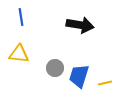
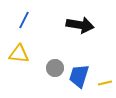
blue line: moved 3 px right, 3 px down; rotated 36 degrees clockwise
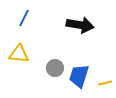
blue line: moved 2 px up
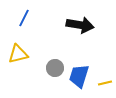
yellow triangle: moved 1 px left; rotated 20 degrees counterclockwise
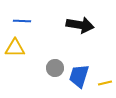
blue line: moved 2 px left, 3 px down; rotated 66 degrees clockwise
yellow triangle: moved 3 px left, 6 px up; rotated 15 degrees clockwise
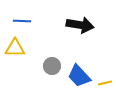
gray circle: moved 3 px left, 2 px up
blue trapezoid: rotated 60 degrees counterclockwise
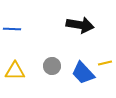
blue line: moved 10 px left, 8 px down
yellow triangle: moved 23 px down
blue trapezoid: moved 4 px right, 3 px up
yellow line: moved 20 px up
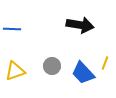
yellow line: rotated 56 degrees counterclockwise
yellow triangle: rotated 20 degrees counterclockwise
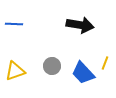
blue line: moved 2 px right, 5 px up
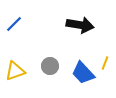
blue line: rotated 48 degrees counterclockwise
gray circle: moved 2 px left
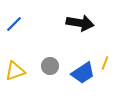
black arrow: moved 2 px up
blue trapezoid: rotated 80 degrees counterclockwise
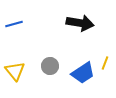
blue line: rotated 30 degrees clockwise
yellow triangle: rotated 50 degrees counterclockwise
